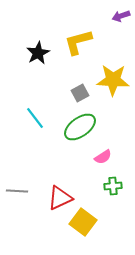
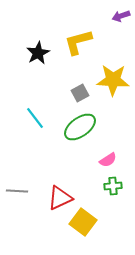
pink semicircle: moved 5 px right, 3 px down
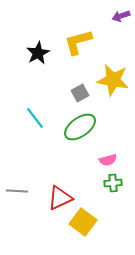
yellow star: rotated 8 degrees clockwise
pink semicircle: rotated 18 degrees clockwise
green cross: moved 3 px up
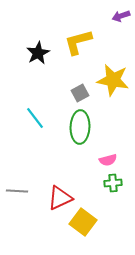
green ellipse: rotated 52 degrees counterclockwise
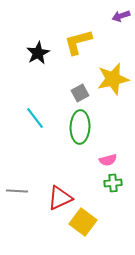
yellow star: moved 1 px up; rotated 24 degrees counterclockwise
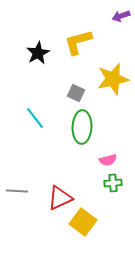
gray square: moved 4 px left; rotated 36 degrees counterclockwise
green ellipse: moved 2 px right
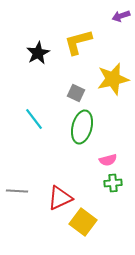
cyan line: moved 1 px left, 1 px down
green ellipse: rotated 12 degrees clockwise
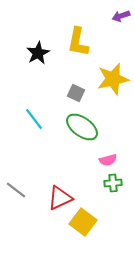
yellow L-shape: rotated 64 degrees counterclockwise
green ellipse: rotated 68 degrees counterclockwise
gray line: moved 1 px left, 1 px up; rotated 35 degrees clockwise
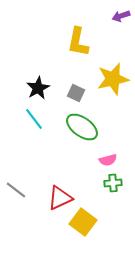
black star: moved 35 px down
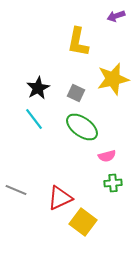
purple arrow: moved 5 px left
pink semicircle: moved 1 px left, 4 px up
gray line: rotated 15 degrees counterclockwise
